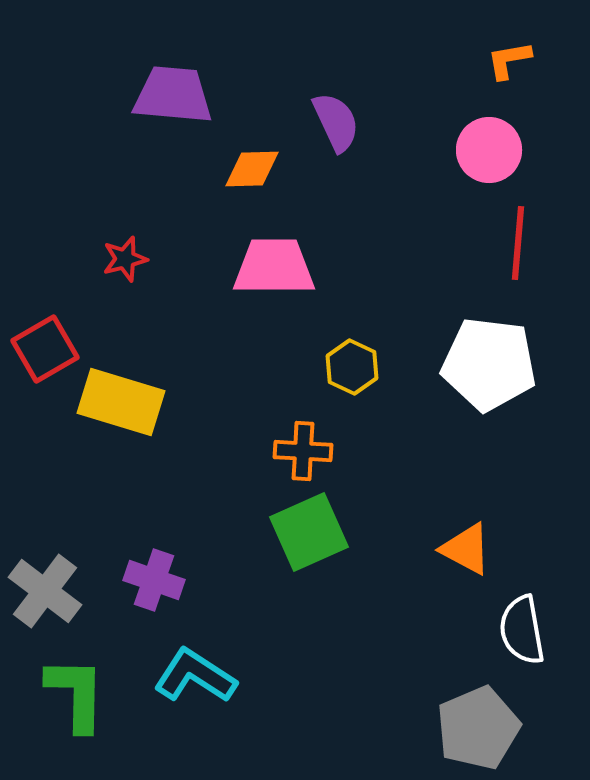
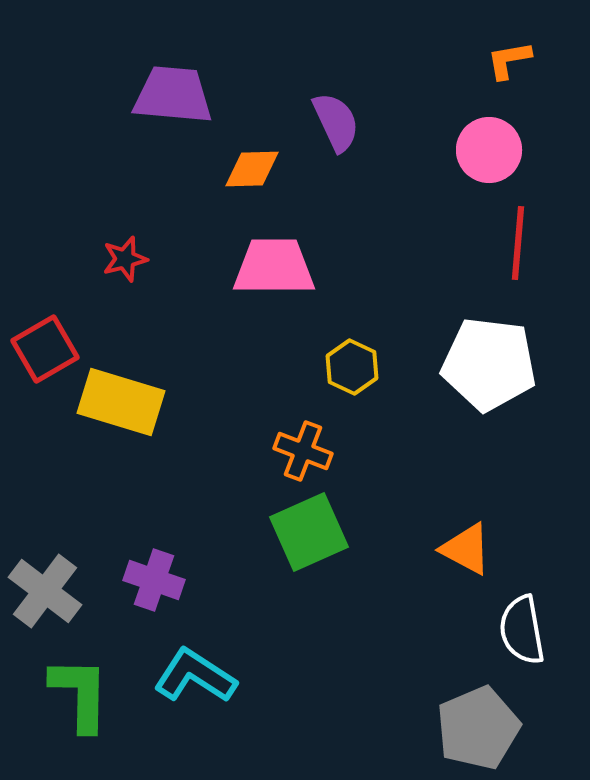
orange cross: rotated 18 degrees clockwise
green L-shape: moved 4 px right
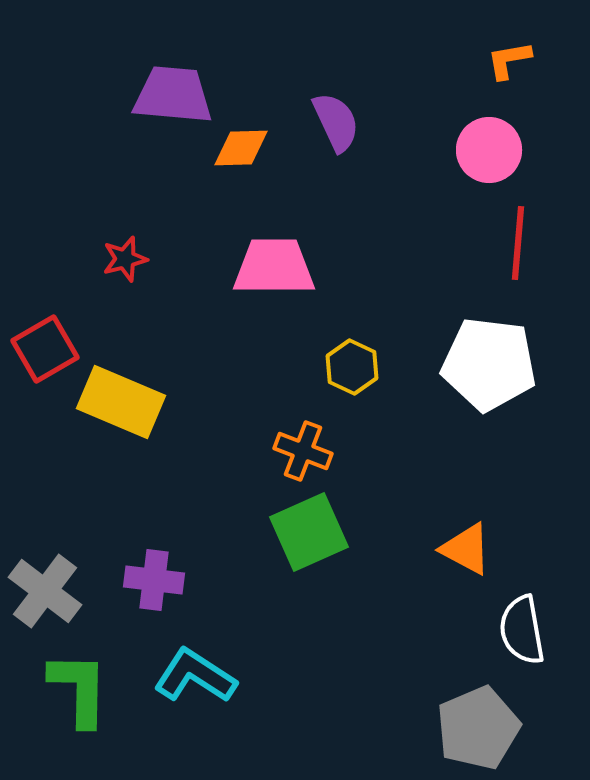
orange diamond: moved 11 px left, 21 px up
yellow rectangle: rotated 6 degrees clockwise
purple cross: rotated 12 degrees counterclockwise
green L-shape: moved 1 px left, 5 px up
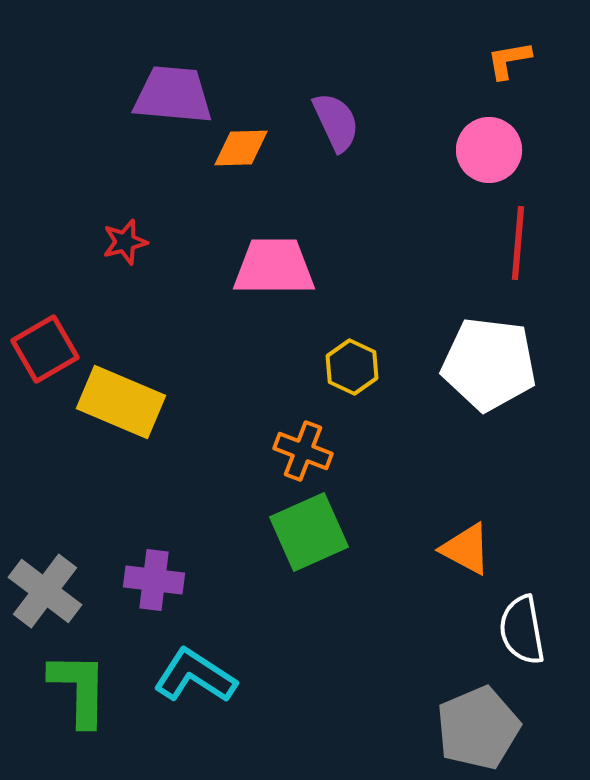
red star: moved 17 px up
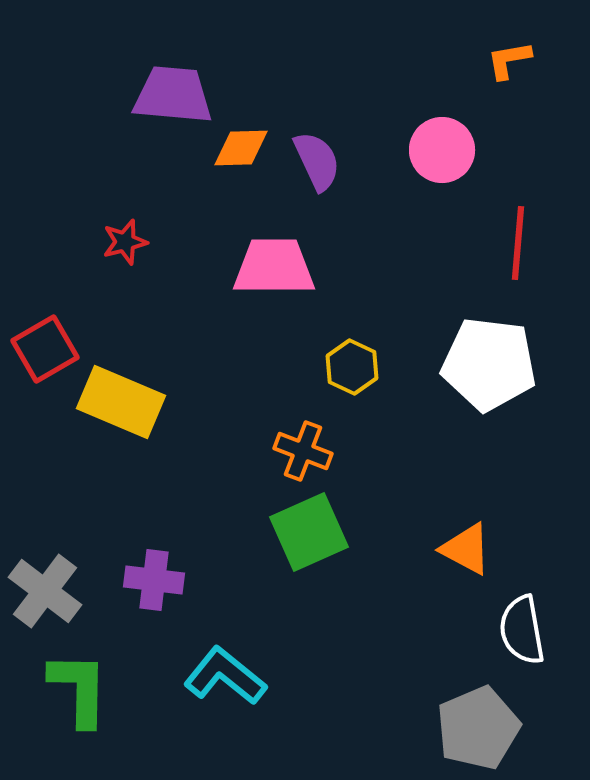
purple semicircle: moved 19 px left, 39 px down
pink circle: moved 47 px left
cyan L-shape: moved 30 px right; rotated 6 degrees clockwise
